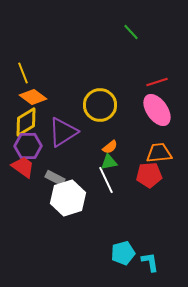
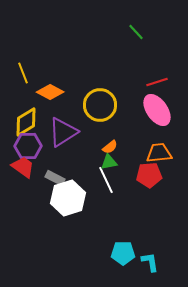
green line: moved 5 px right
orange diamond: moved 17 px right, 5 px up; rotated 8 degrees counterclockwise
cyan pentagon: rotated 15 degrees clockwise
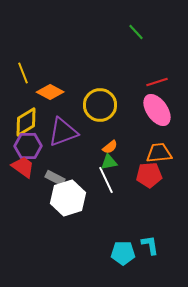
purple triangle: rotated 12 degrees clockwise
cyan L-shape: moved 17 px up
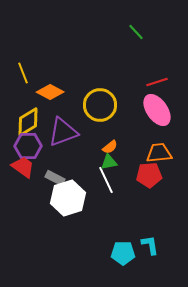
yellow diamond: moved 2 px right
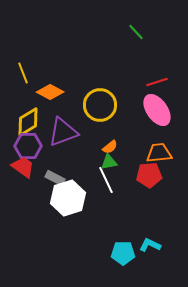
cyan L-shape: rotated 55 degrees counterclockwise
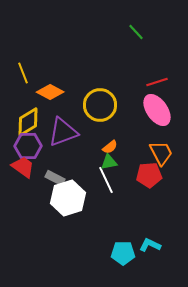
orange trapezoid: moved 2 px right; rotated 68 degrees clockwise
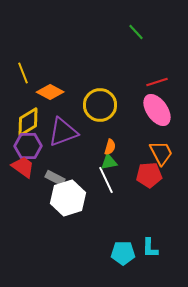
orange semicircle: rotated 35 degrees counterclockwise
cyan L-shape: moved 3 px down; rotated 115 degrees counterclockwise
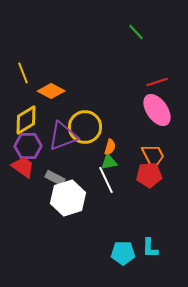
orange diamond: moved 1 px right, 1 px up
yellow circle: moved 15 px left, 22 px down
yellow diamond: moved 2 px left, 2 px up
purple triangle: moved 4 px down
orange trapezoid: moved 8 px left, 3 px down
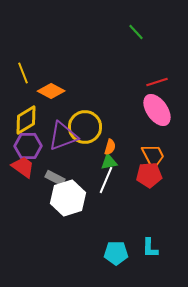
white line: rotated 48 degrees clockwise
cyan pentagon: moved 7 px left
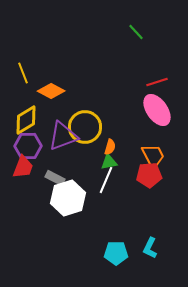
red trapezoid: rotated 75 degrees clockwise
cyan L-shape: rotated 25 degrees clockwise
